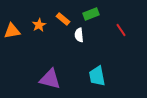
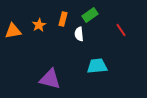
green rectangle: moved 1 px left, 1 px down; rotated 14 degrees counterclockwise
orange rectangle: rotated 64 degrees clockwise
orange triangle: moved 1 px right
white semicircle: moved 1 px up
cyan trapezoid: moved 10 px up; rotated 95 degrees clockwise
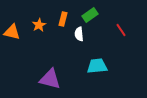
orange triangle: moved 1 px left, 1 px down; rotated 24 degrees clockwise
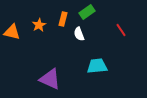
green rectangle: moved 3 px left, 3 px up
white semicircle: rotated 16 degrees counterclockwise
purple triangle: rotated 10 degrees clockwise
